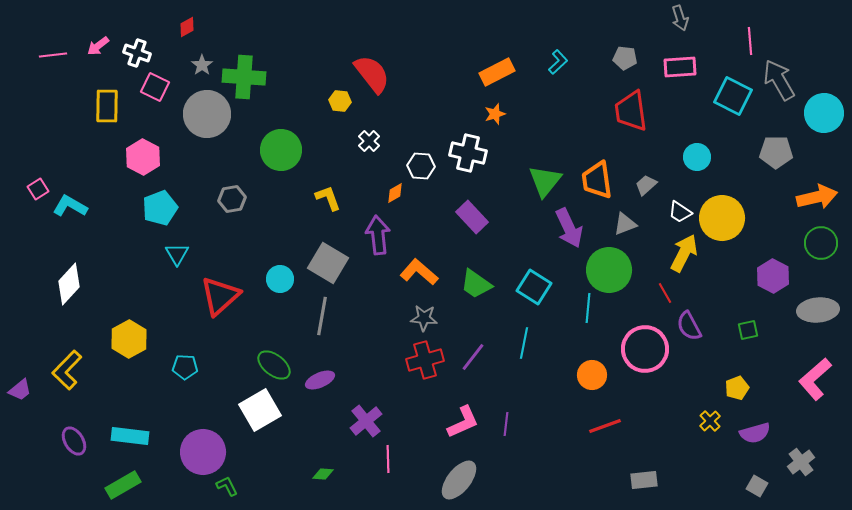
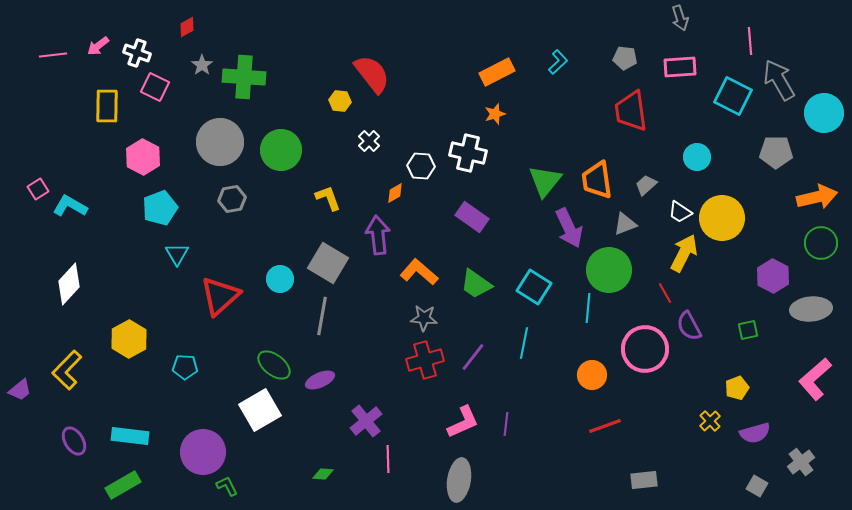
gray circle at (207, 114): moved 13 px right, 28 px down
purple rectangle at (472, 217): rotated 12 degrees counterclockwise
gray ellipse at (818, 310): moved 7 px left, 1 px up
gray ellipse at (459, 480): rotated 30 degrees counterclockwise
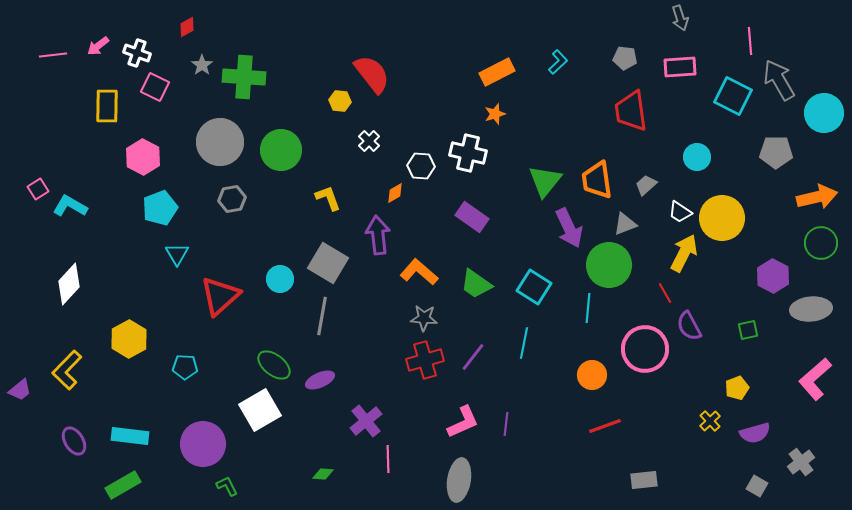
green circle at (609, 270): moved 5 px up
purple circle at (203, 452): moved 8 px up
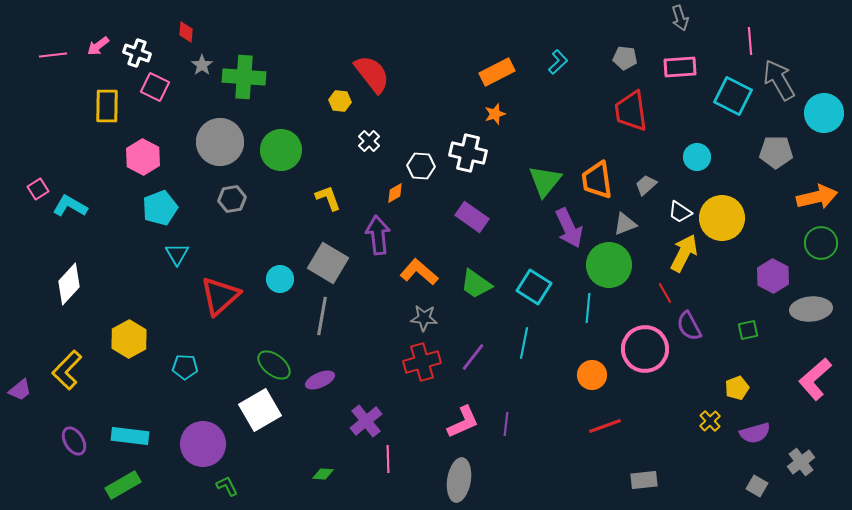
red diamond at (187, 27): moved 1 px left, 5 px down; rotated 55 degrees counterclockwise
red cross at (425, 360): moved 3 px left, 2 px down
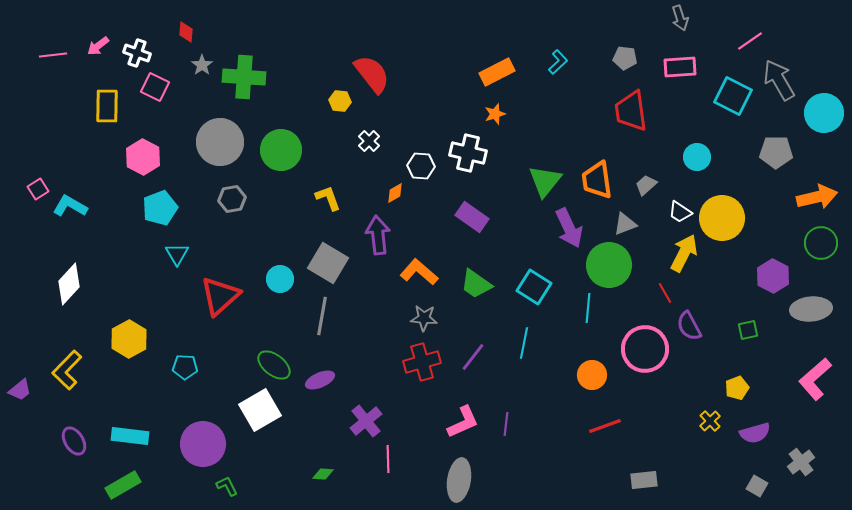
pink line at (750, 41): rotated 60 degrees clockwise
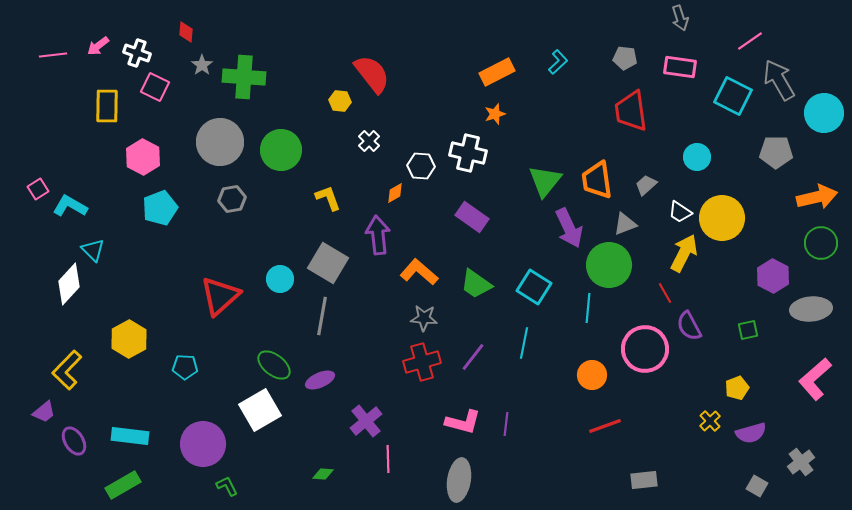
pink rectangle at (680, 67): rotated 12 degrees clockwise
cyan triangle at (177, 254): moved 84 px left, 4 px up; rotated 15 degrees counterclockwise
purple trapezoid at (20, 390): moved 24 px right, 22 px down
pink L-shape at (463, 422): rotated 39 degrees clockwise
purple semicircle at (755, 433): moved 4 px left
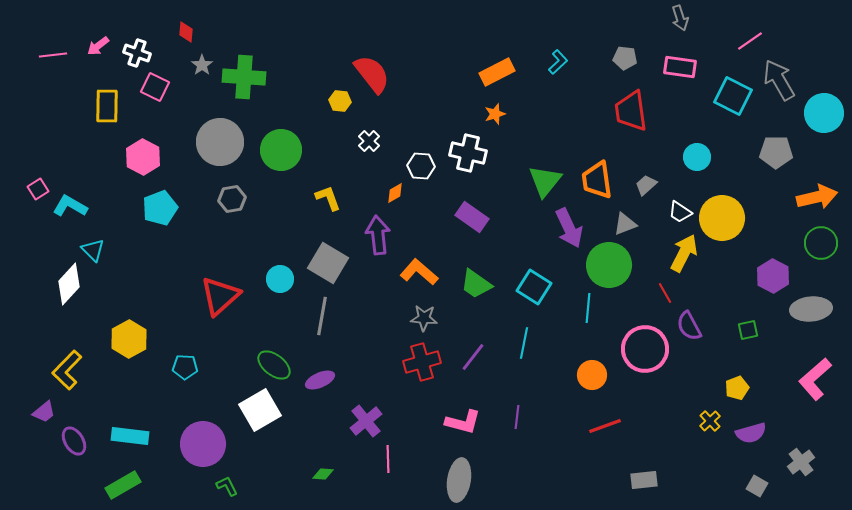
purple line at (506, 424): moved 11 px right, 7 px up
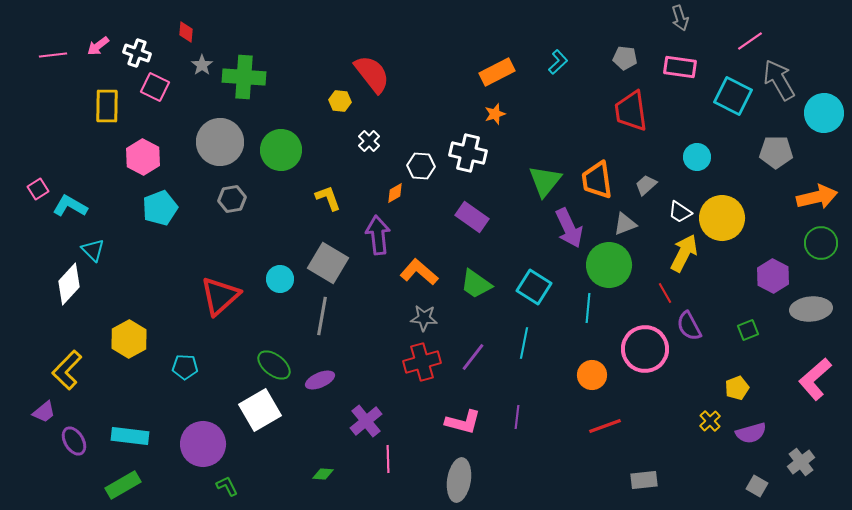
green square at (748, 330): rotated 10 degrees counterclockwise
